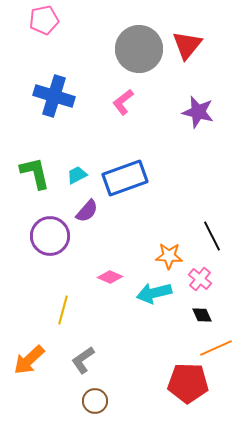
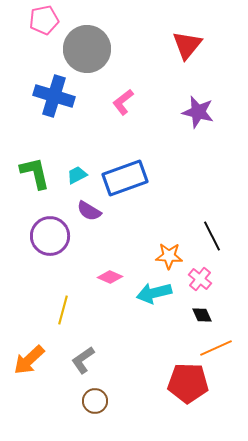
gray circle: moved 52 px left
purple semicircle: moved 2 px right; rotated 80 degrees clockwise
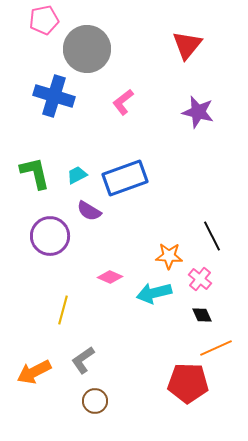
orange arrow: moved 5 px right, 12 px down; rotated 16 degrees clockwise
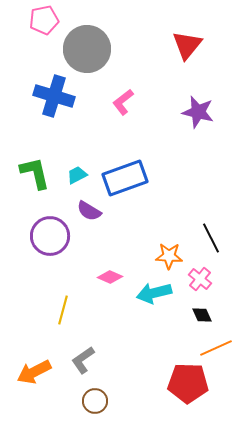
black line: moved 1 px left, 2 px down
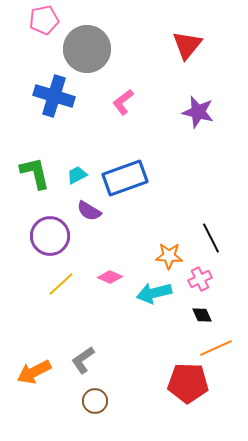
pink cross: rotated 25 degrees clockwise
yellow line: moved 2 px left, 26 px up; rotated 32 degrees clockwise
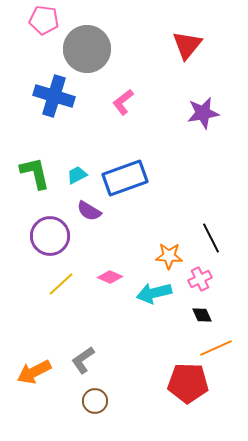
pink pentagon: rotated 20 degrees clockwise
purple star: moved 5 px right, 1 px down; rotated 24 degrees counterclockwise
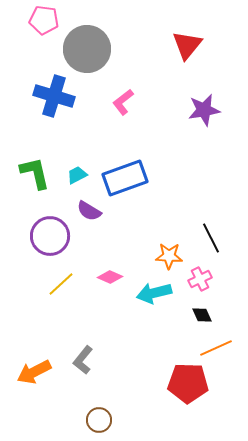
purple star: moved 1 px right, 3 px up
gray L-shape: rotated 16 degrees counterclockwise
brown circle: moved 4 px right, 19 px down
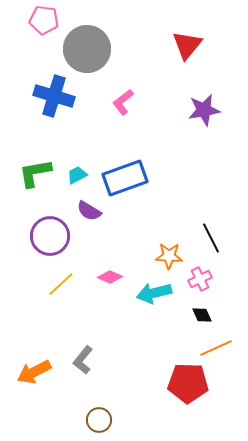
green L-shape: rotated 87 degrees counterclockwise
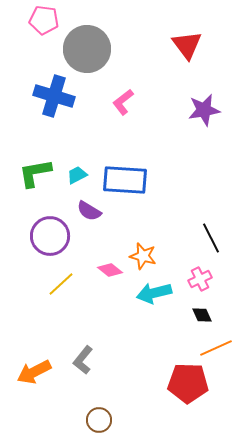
red triangle: rotated 16 degrees counterclockwise
blue rectangle: moved 2 px down; rotated 24 degrees clockwise
orange star: moved 26 px left; rotated 12 degrees clockwise
pink diamond: moved 7 px up; rotated 15 degrees clockwise
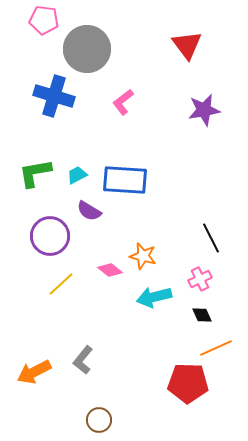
cyan arrow: moved 4 px down
